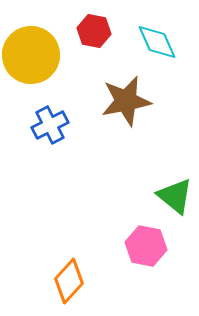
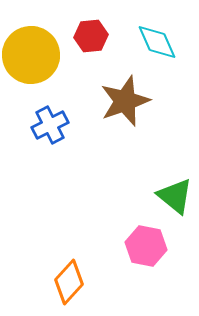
red hexagon: moved 3 px left, 5 px down; rotated 16 degrees counterclockwise
brown star: moved 1 px left; rotated 9 degrees counterclockwise
orange diamond: moved 1 px down
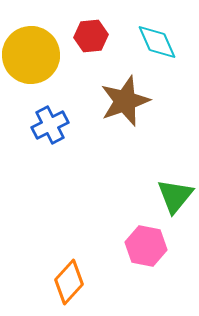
green triangle: rotated 30 degrees clockwise
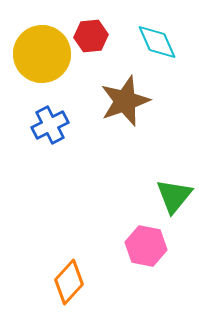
yellow circle: moved 11 px right, 1 px up
green triangle: moved 1 px left
